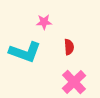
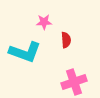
red semicircle: moved 3 px left, 7 px up
pink cross: rotated 25 degrees clockwise
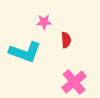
pink cross: rotated 20 degrees counterclockwise
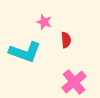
pink star: rotated 21 degrees clockwise
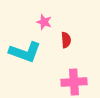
pink cross: rotated 35 degrees clockwise
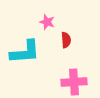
pink star: moved 3 px right
cyan L-shape: rotated 24 degrees counterclockwise
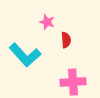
cyan L-shape: moved 3 px down; rotated 52 degrees clockwise
pink cross: moved 1 px left
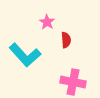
pink star: rotated 14 degrees clockwise
pink cross: rotated 15 degrees clockwise
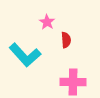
pink cross: rotated 10 degrees counterclockwise
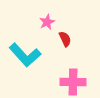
pink star: rotated 14 degrees clockwise
red semicircle: moved 1 px left, 1 px up; rotated 21 degrees counterclockwise
